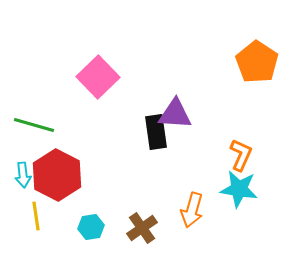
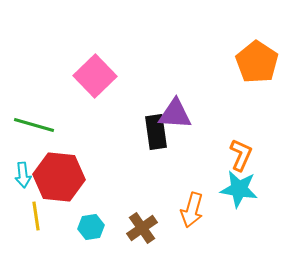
pink square: moved 3 px left, 1 px up
red hexagon: moved 2 px right, 2 px down; rotated 21 degrees counterclockwise
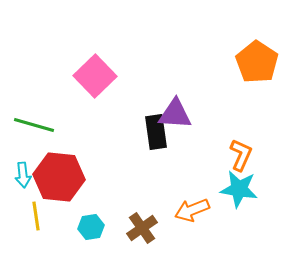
orange arrow: rotated 52 degrees clockwise
